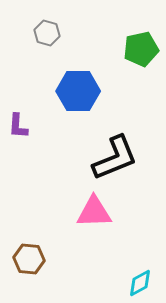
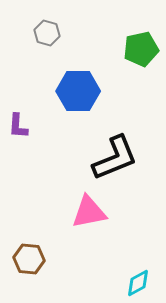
pink triangle: moved 5 px left; rotated 9 degrees counterclockwise
cyan diamond: moved 2 px left
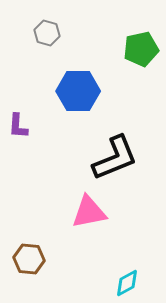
cyan diamond: moved 11 px left
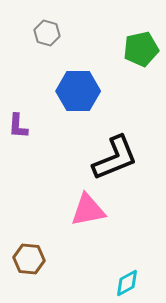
pink triangle: moved 1 px left, 2 px up
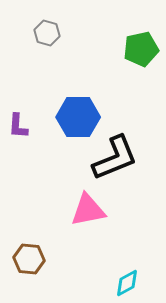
blue hexagon: moved 26 px down
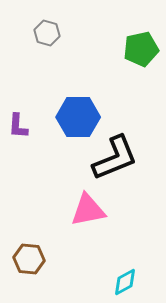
cyan diamond: moved 2 px left, 1 px up
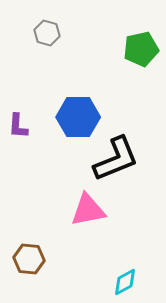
black L-shape: moved 1 px right, 1 px down
